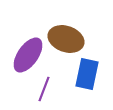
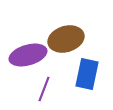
brown ellipse: rotated 36 degrees counterclockwise
purple ellipse: rotated 39 degrees clockwise
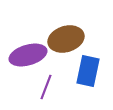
blue rectangle: moved 1 px right, 3 px up
purple line: moved 2 px right, 2 px up
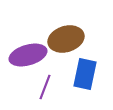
blue rectangle: moved 3 px left, 3 px down
purple line: moved 1 px left
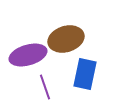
purple line: rotated 40 degrees counterclockwise
